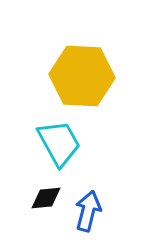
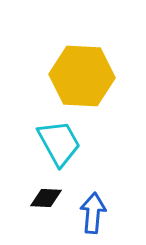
black diamond: rotated 8 degrees clockwise
blue arrow: moved 5 px right, 2 px down; rotated 9 degrees counterclockwise
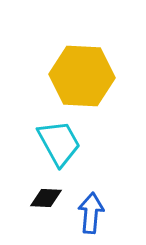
blue arrow: moved 2 px left
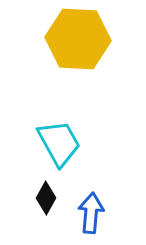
yellow hexagon: moved 4 px left, 37 px up
black diamond: rotated 64 degrees counterclockwise
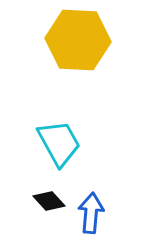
yellow hexagon: moved 1 px down
black diamond: moved 3 px right, 3 px down; rotated 72 degrees counterclockwise
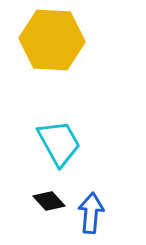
yellow hexagon: moved 26 px left
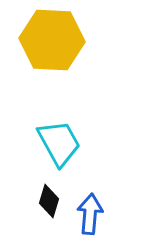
black diamond: rotated 60 degrees clockwise
blue arrow: moved 1 px left, 1 px down
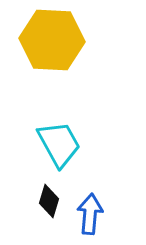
cyan trapezoid: moved 1 px down
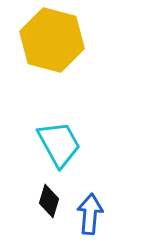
yellow hexagon: rotated 12 degrees clockwise
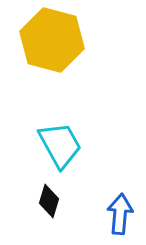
cyan trapezoid: moved 1 px right, 1 px down
blue arrow: moved 30 px right
